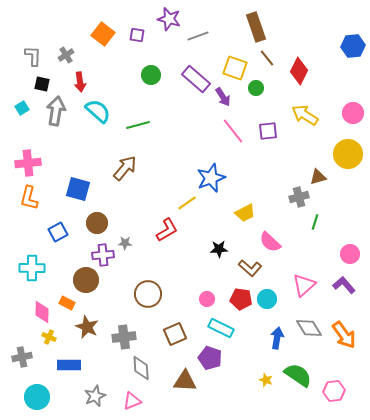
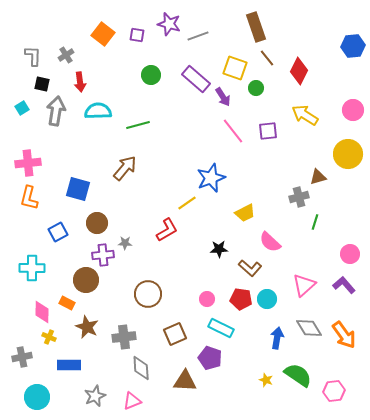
purple star at (169, 19): moved 5 px down
cyan semicircle at (98, 111): rotated 44 degrees counterclockwise
pink circle at (353, 113): moved 3 px up
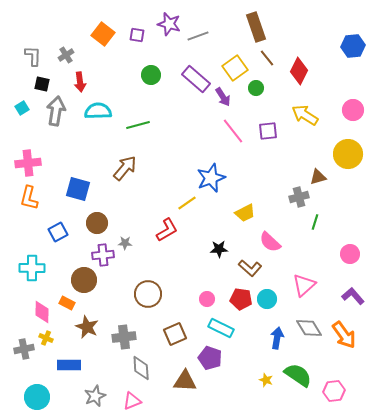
yellow square at (235, 68): rotated 35 degrees clockwise
brown circle at (86, 280): moved 2 px left
purple L-shape at (344, 285): moved 9 px right, 11 px down
yellow cross at (49, 337): moved 3 px left, 1 px down
gray cross at (22, 357): moved 2 px right, 8 px up
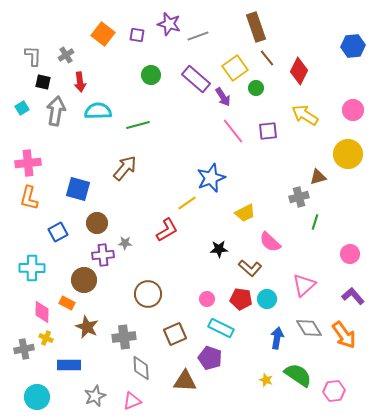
black square at (42, 84): moved 1 px right, 2 px up
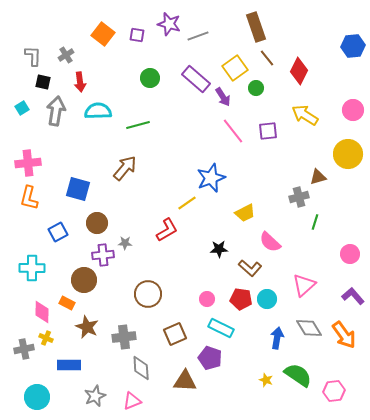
green circle at (151, 75): moved 1 px left, 3 px down
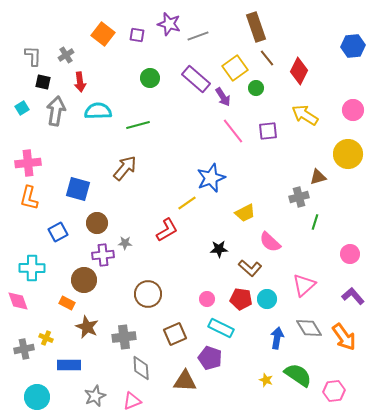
pink diamond at (42, 312): moved 24 px left, 11 px up; rotated 20 degrees counterclockwise
orange arrow at (344, 335): moved 2 px down
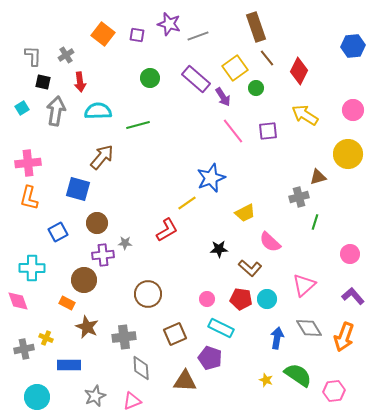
brown arrow at (125, 168): moved 23 px left, 11 px up
orange arrow at (344, 337): rotated 56 degrees clockwise
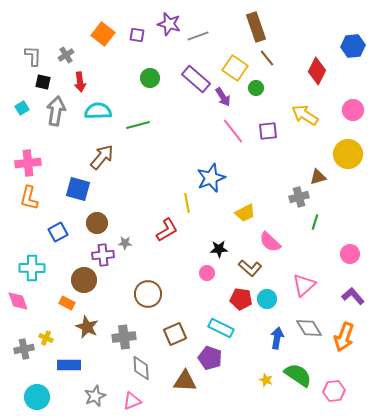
yellow square at (235, 68): rotated 20 degrees counterclockwise
red diamond at (299, 71): moved 18 px right
yellow line at (187, 203): rotated 66 degrees counterclockwise
pink circle at (207, 299): moved 26 px up
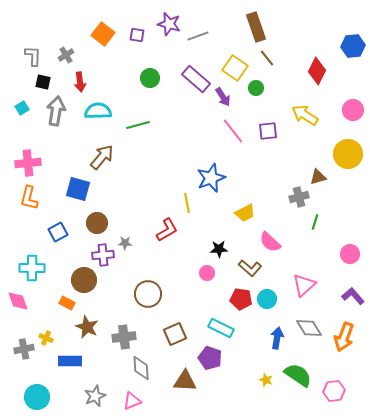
blue rectangle at (69, 365): moved 1 px right, 4 px up
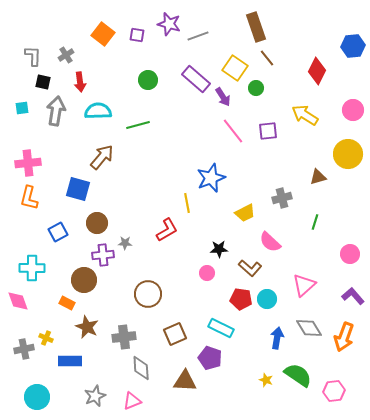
green circle at (150, 78): moved 2 px left, 2 px down
cyan square at (22, 108): rotated 24 degrees clockwise
gray cross at (299, 197): moved 17 px left, 1 px down
